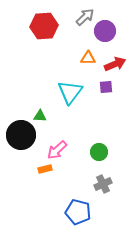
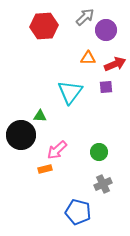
purple circle: moved 1 px right, 1 px up
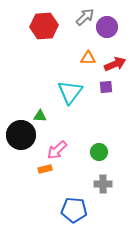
purple circle: moved 1 px right, 3 px up
gray cross: rotated 24 degrees clockwise
blue pentagon: moved 4 px left, 2 px up; rotated 10 degrees counterclockwise
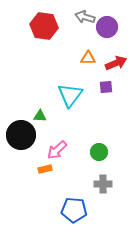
gray arrow: rotated 120 degrees counterclockwise
red hexagon: rotated 12 degrees clockwise
red arrow: moved 1 px right, 1 px up
cyan triangle: moved 3 px down
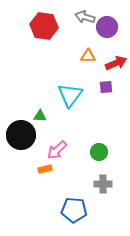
orange triangle: moved 2 px up
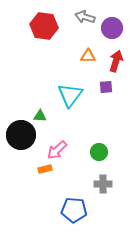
purple circle: moved 5 px right, 1 px down
red arrow: moved 2 px up; rotated 50 degrees counterclockwise
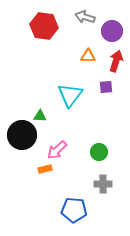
purple circle: moved 3 px down
black circle: moved 1 px right
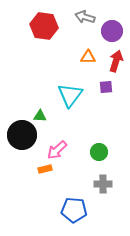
orange triangle: moved 1 px down
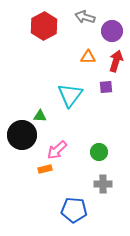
red hexagon: rotated 24 degrees clockwise
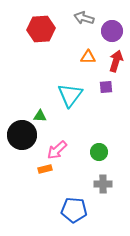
gray arrow: moved 1 px left, 1 px down
red hexagon: moved 3 px left, 3 px down; rotated 24 degrees clockwise
